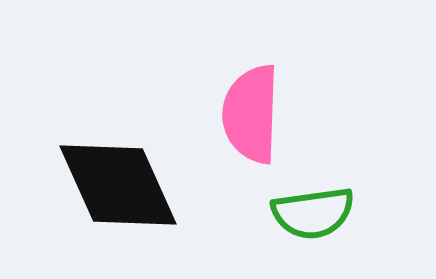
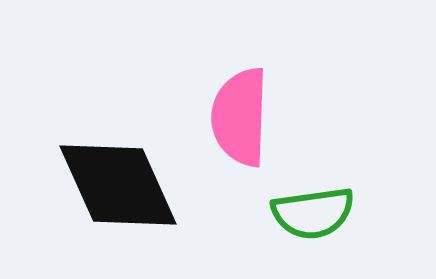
pink semicircle: moved 11 px left, 3 px down
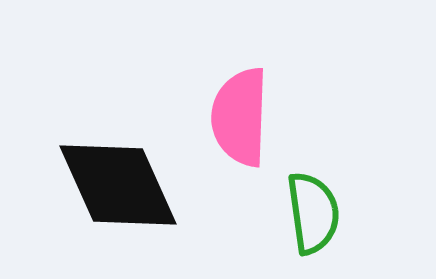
green semicircle: rotated 90 degrees counterclockwise
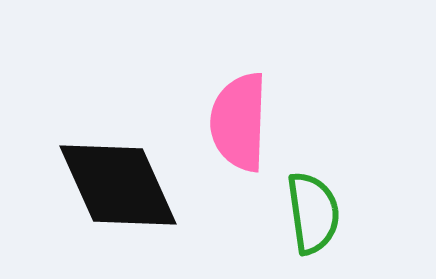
pink semicircle: moved 1 px left, 5 px down
